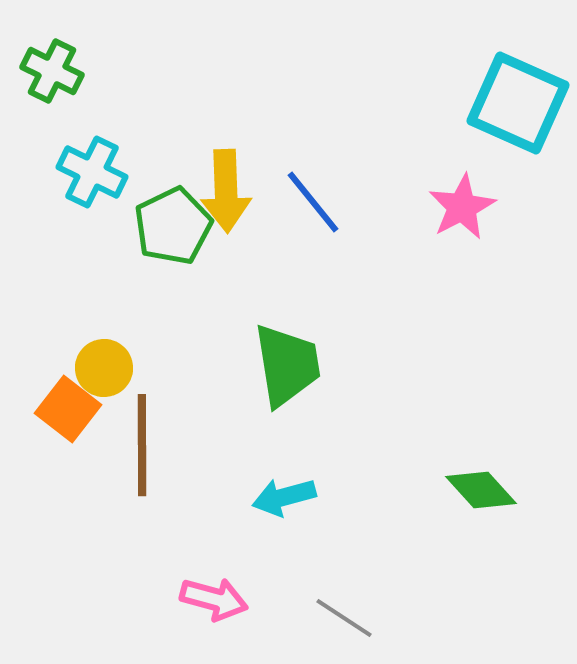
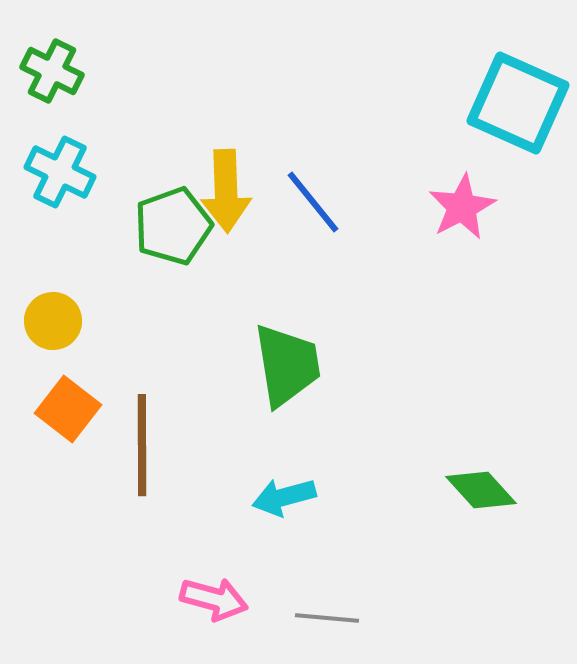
cyan cross: moved 32 px left
green pentagon: rotated 6 degrees clockwise
yellow circle: moved 51 px left, 47 px up
gray line: moved 17 px left; rotated 28 degrees counterclockwise
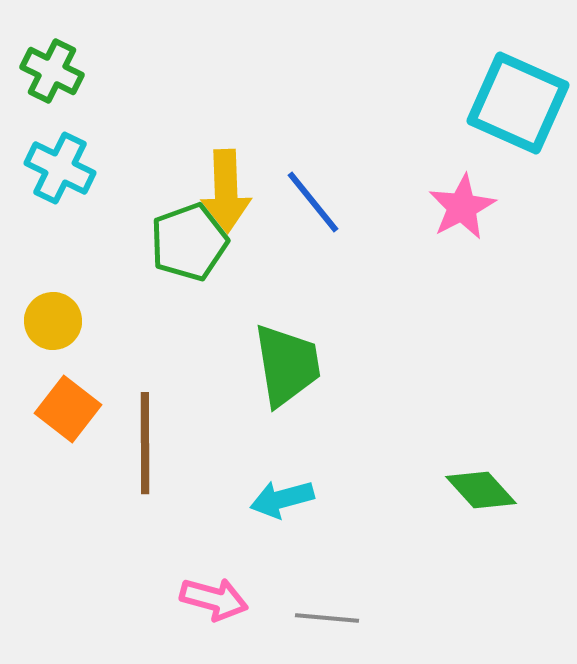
cyan cross: moved 4 px up
green pentagon: moved 16 px right, 16 px down
brown line: moved 3 px right, 2 px up
cyan arrow: moved 2 px left, 2 px down
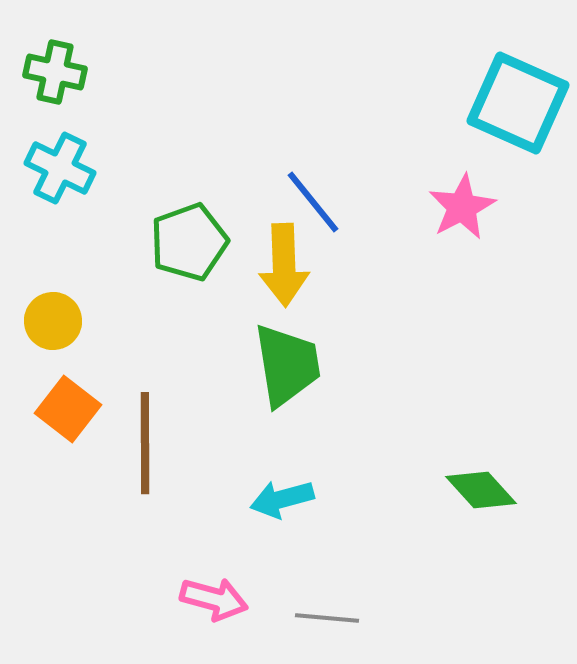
green cross: moved 3 px right, 1 px down; rotated 14 degrees counterclockwise
yellow arrow: moved 58 px right, 74 px down
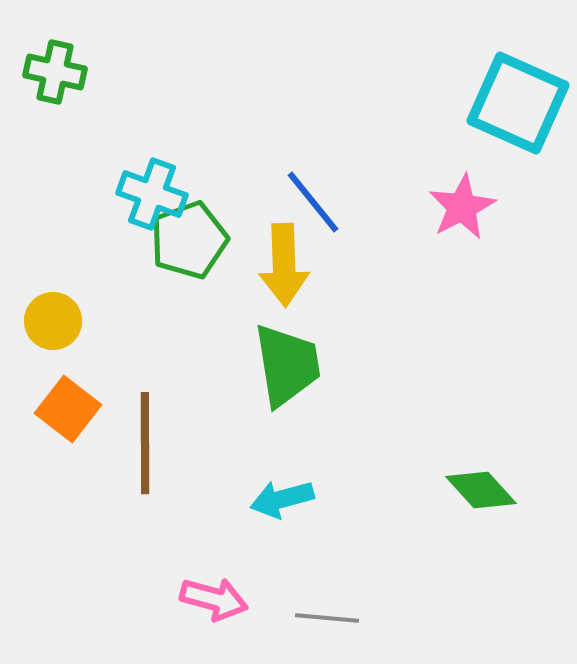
cyan cross: moved 92 px right, 26 px down; rotated 6 degrees counterclockwise
green pentagon: moved 2 px up
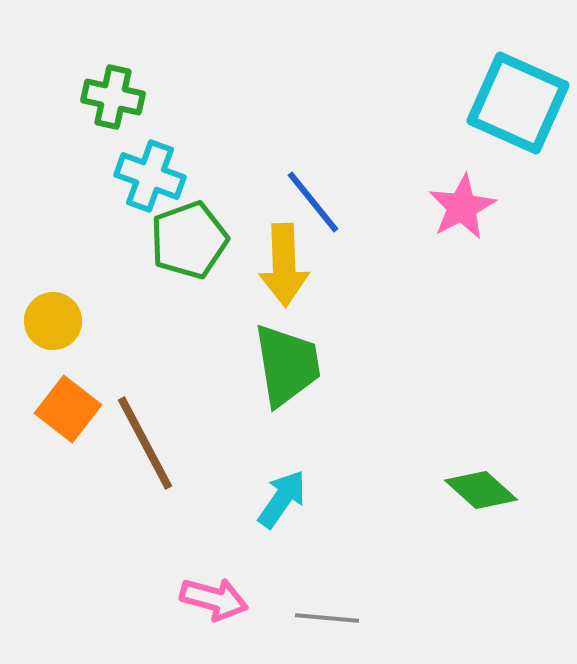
green cross: moved 58 px right, 25 px down
cyan cross: moved 2 px left, 18 px up
brown line: rotated 28 degrees counterclockwise
green diamond: rotated 6 degrees counterclockwise
cyan arrow: rotated 140 degrees clockwise
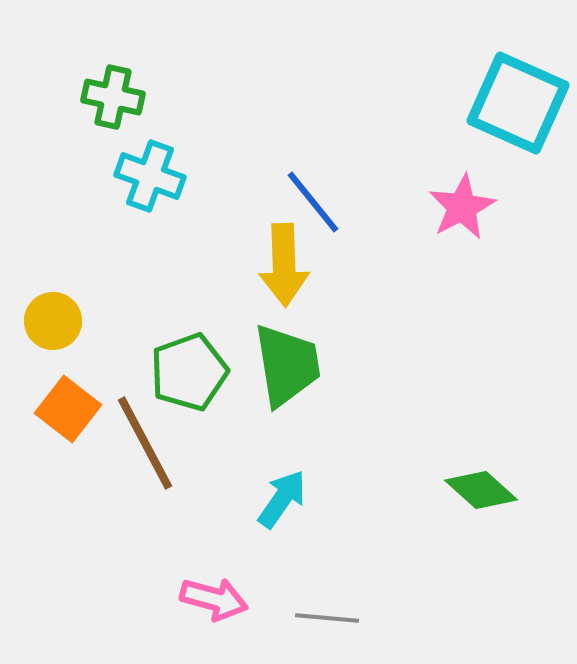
green pentagon: moved 132 px down
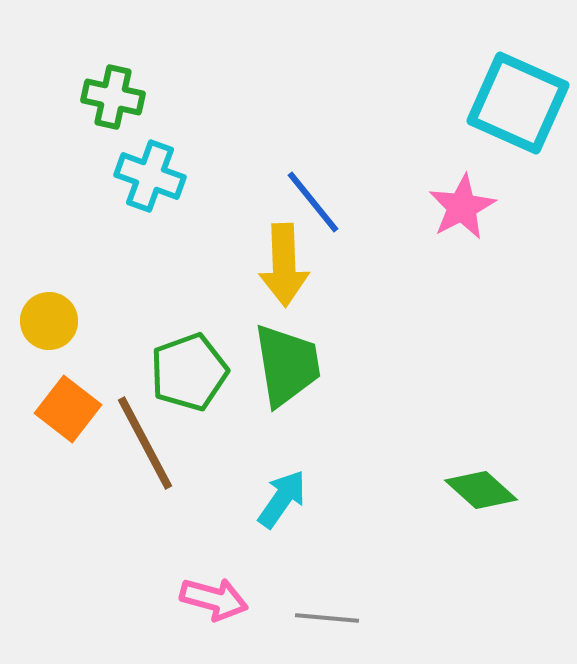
yellow circle: moved 4 px left
